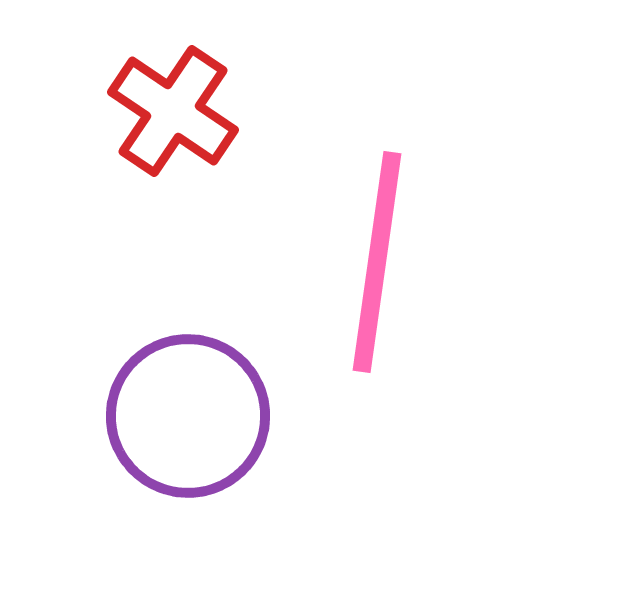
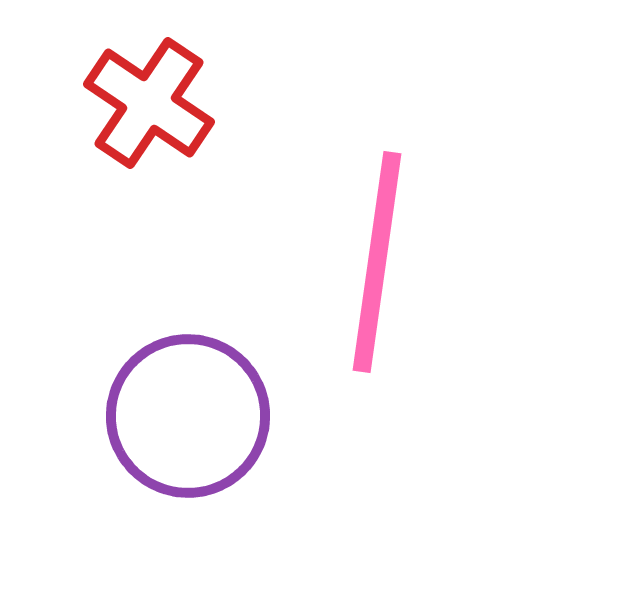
red cross: moved 24 px left, 8 px up
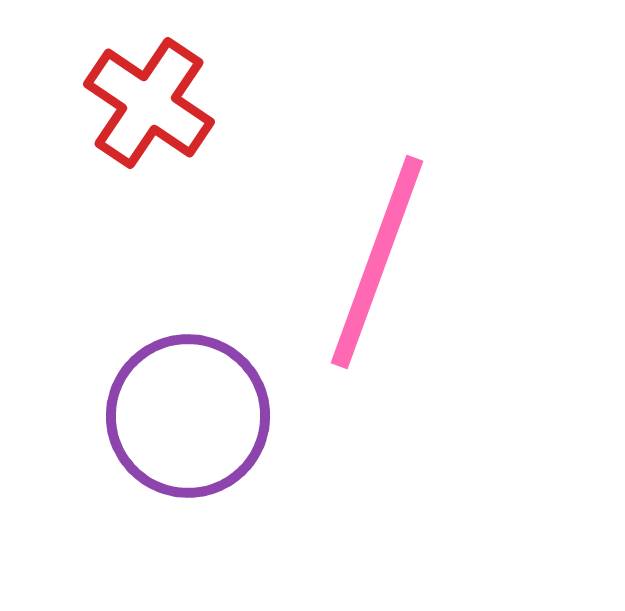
pink line: rotated 12 degrees clockwise
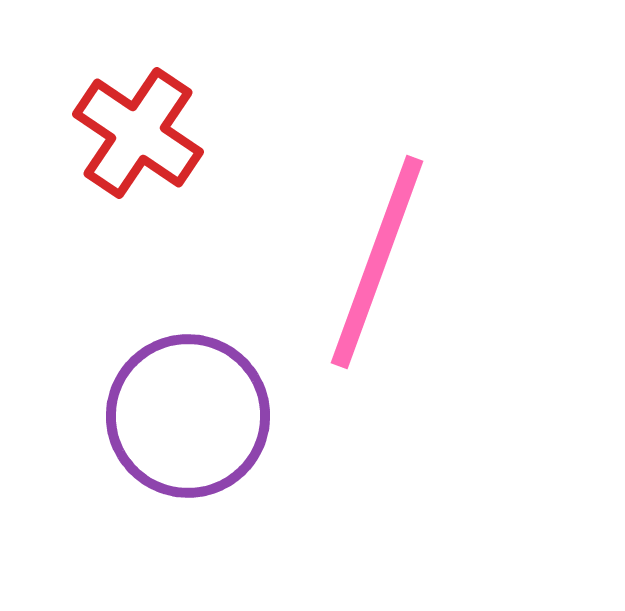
red cross: moved 11 px left, 30 px down
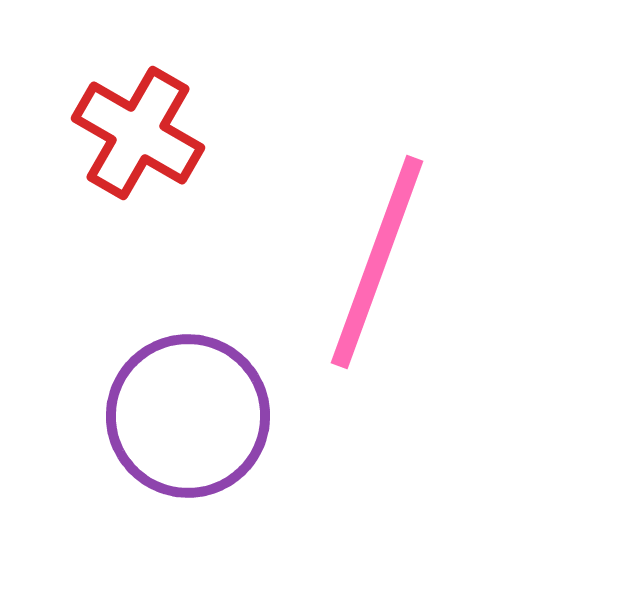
red cross: rotated 4 degrees counterclockwise
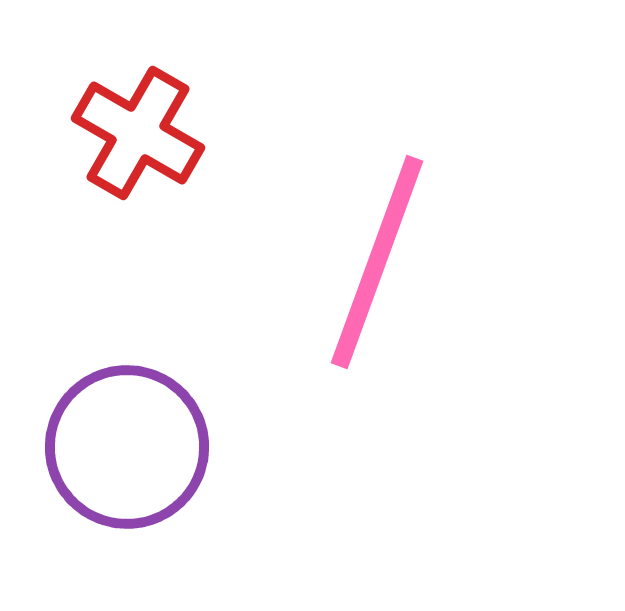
purple circle: moved 61 px left, 31 px down
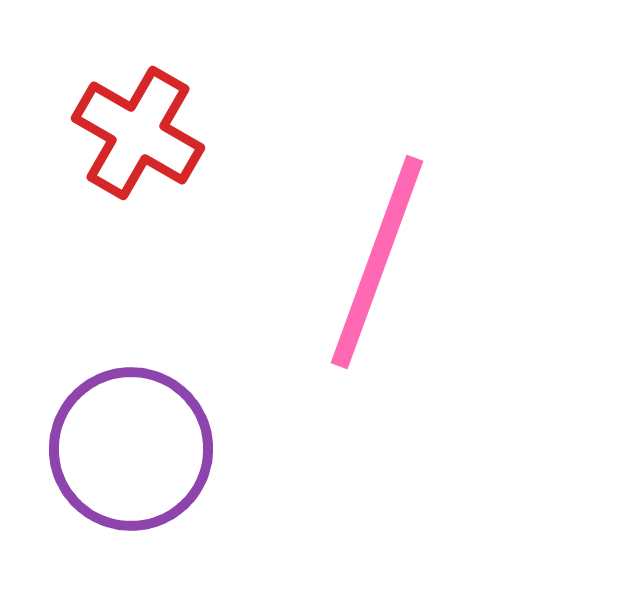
purple circle: moved 4 px right, 2 px down
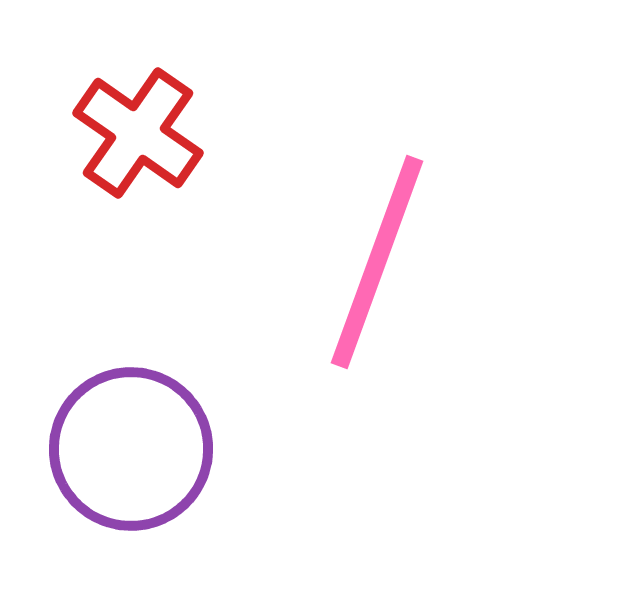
red cross: rotated 5 degrees clockwise
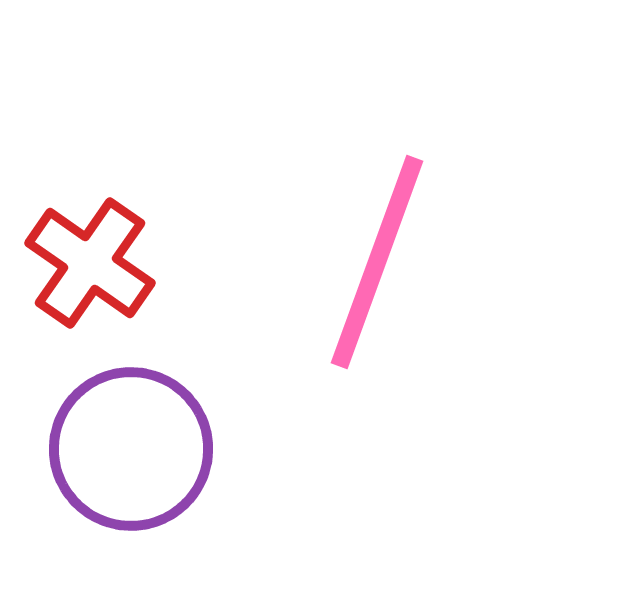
red cross: moved 48 px left, 130 px down
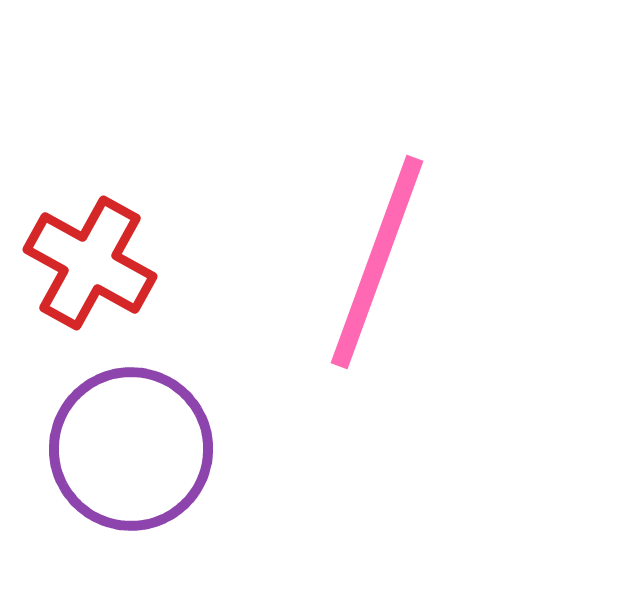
red cross: rotated 6 degrees counterclockwise
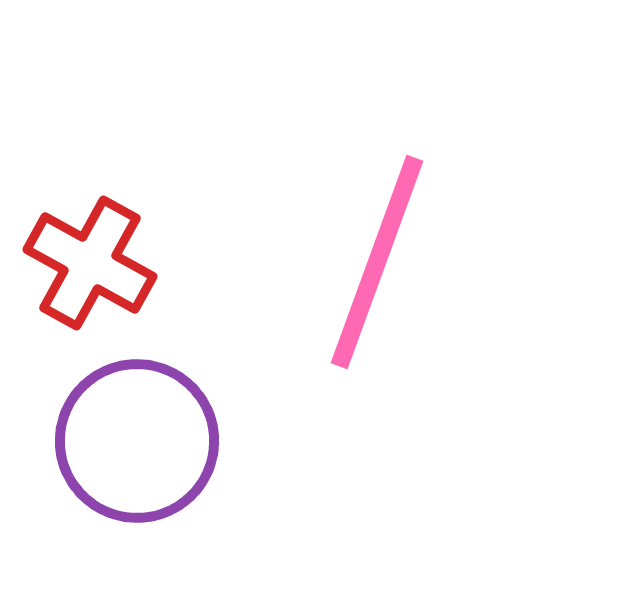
purple circle: moved 6 px right, 8 px up
